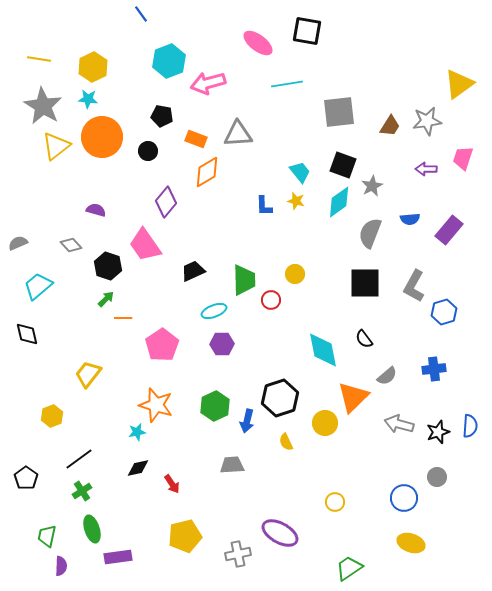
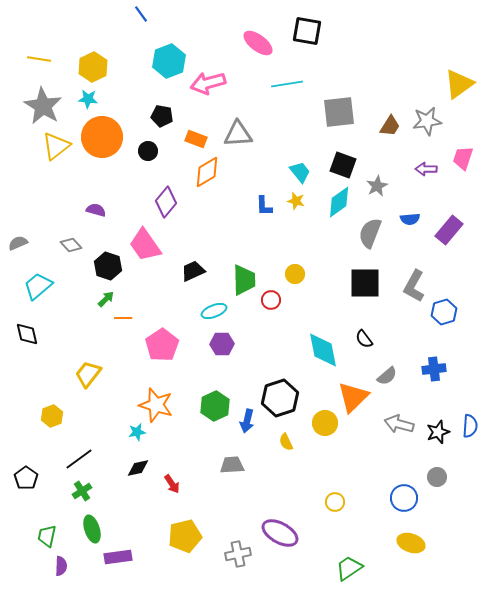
gray star at (372, 186): moved 5 px right
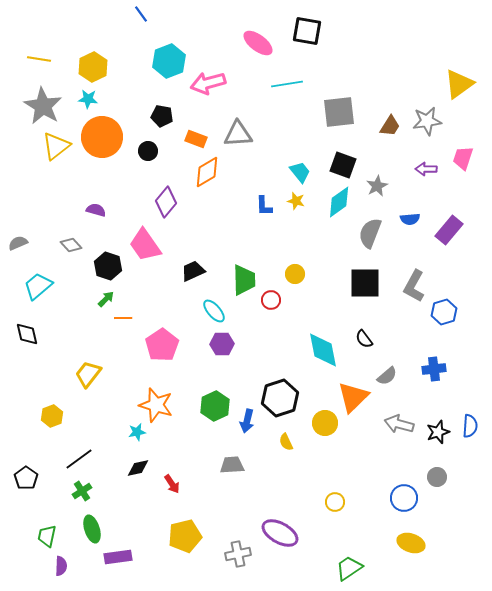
cyan ellipse at (214, 311): rotated 70 degrees clockwise
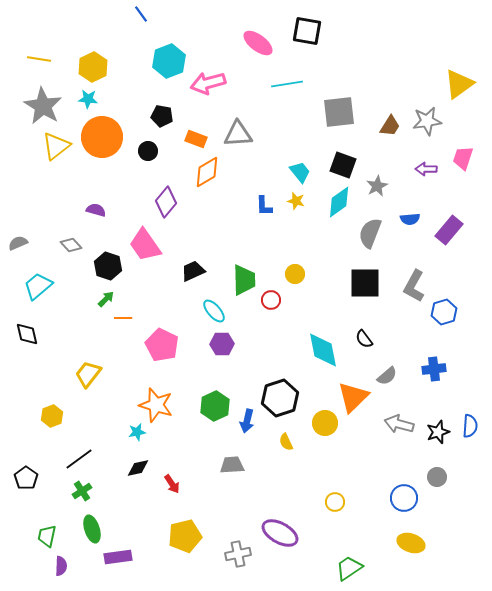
pink pentagon at (162, 345): rotated 12 degrees counterclockwise
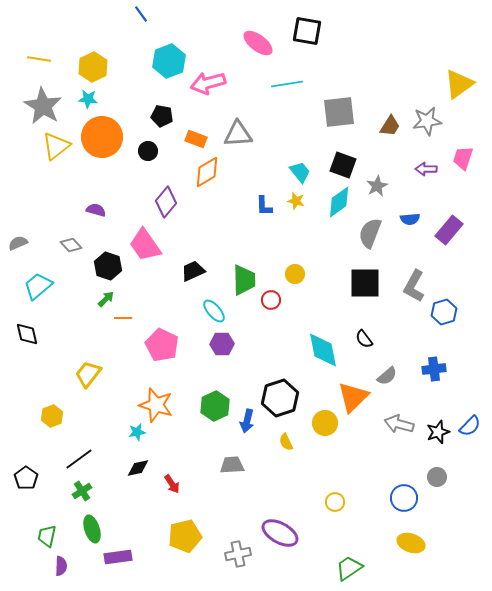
blue semicircle at (470, 426): rotated 40 degrees clockwise
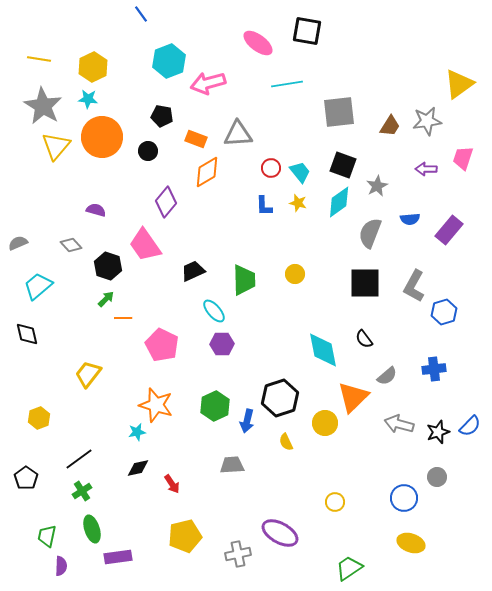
yellow triangle at (56, 146): rotated 12 degrees counterclockwise
yellow star at (296, 201): moved 2 px right, 2 px down
red circle at (271, 300): moved 132 px up
yellow hexagon at (52, 416): moved 13 px left, 2 px down
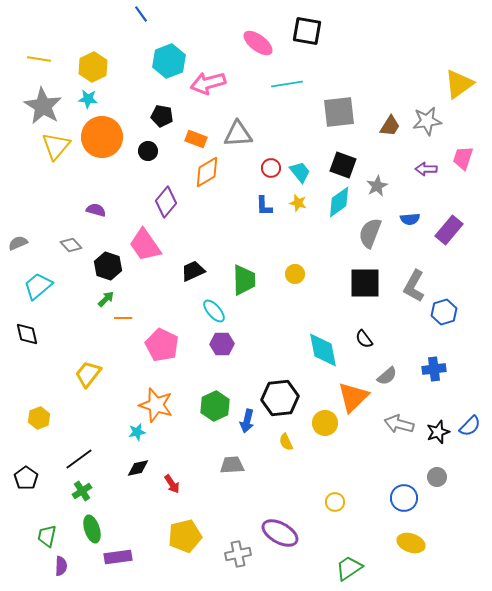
black hexagon at (280, 398): rotated 12 degrees clockwise
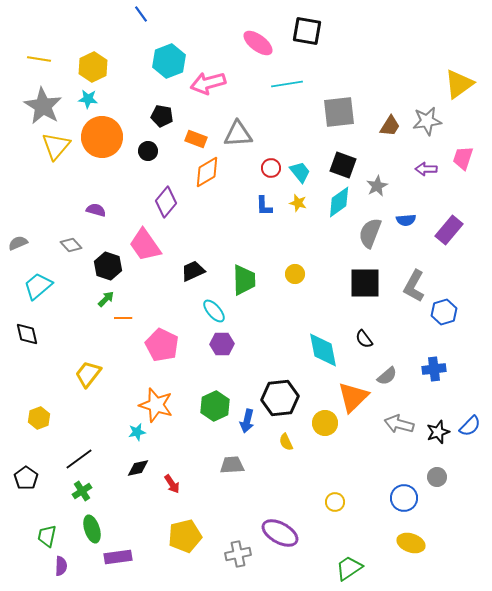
blue semicircle at (410, 219): moved 4 px left, 1 px down
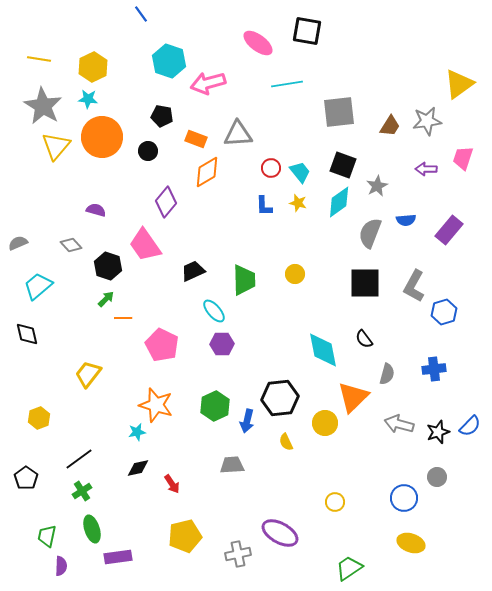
cyan hexagon at (169, 61): rotated 20 degrees counterclockwise
gray semicircle at (387, 376): moved 2 px up; rotated 35 degrees counterclockwise
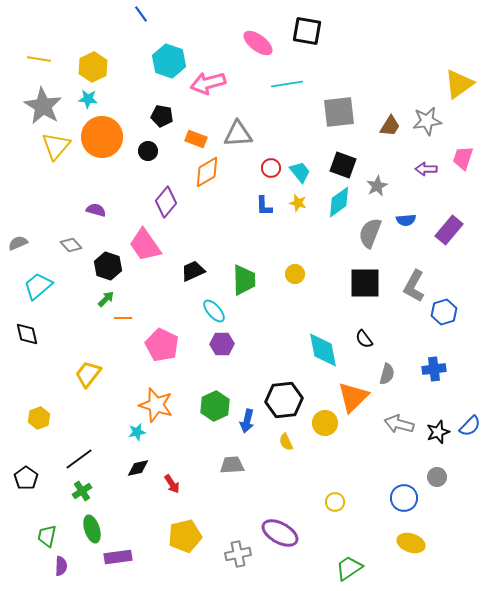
black hexagon at (280, 398): moved 4 px right, 2 px down
